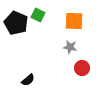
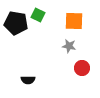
black pentagon: rotated 15 degrees counterclockwise
gray star: moved 1 px left, 1 px up
black semicircle: rotated 40 degrees clockwise
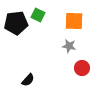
black pentagon: rotated 15 degrees counterclockwise
black semicircle: rotated 48 degrees counterclockwise
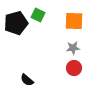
black pentagon: rotated 10 degrees counterclockwise
gray star: moved 4 px right, 2 px down; rotated 16 degrees counterclockwise
red circle: moved 8 px left
black semicircle: moved 1 px left; rotated 88 degrees clockwise
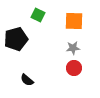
black pentagon: moved 16 px down
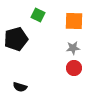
black semicircle: moved 7 px left, 7 px down; rotated 24 degrees counterclockwise
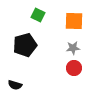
black pentagon: moved 9 px right, 6 px down
black semicircle: moved 5 px left, 2 px up
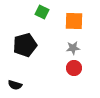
green square: moved 4 px right, 3 px up
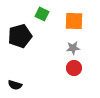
green square: moved 2 px down
black pentagon: moved 5 px left, 9 px up
